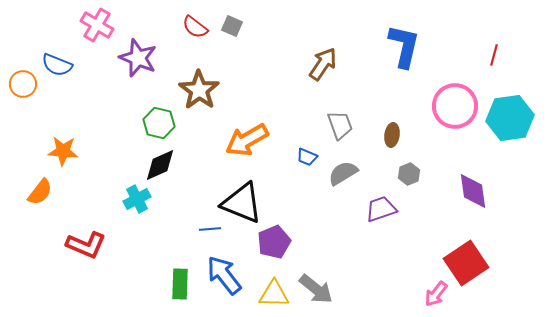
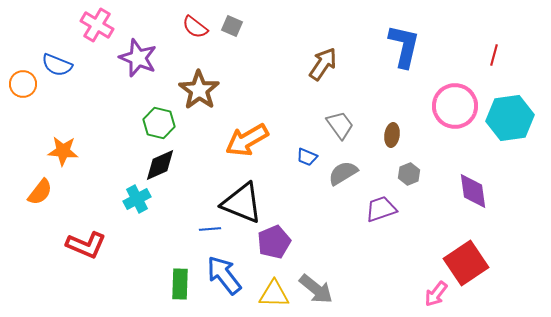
gray trapezoid: rotated 16 degrees counterclockwise
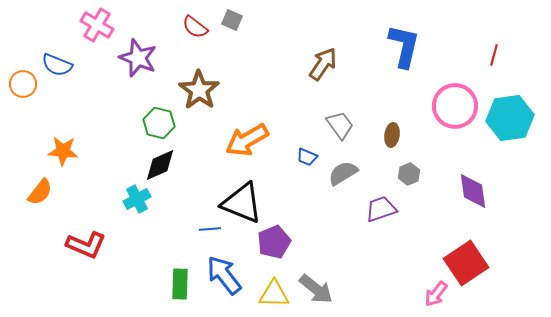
gray square: moved 6 px up
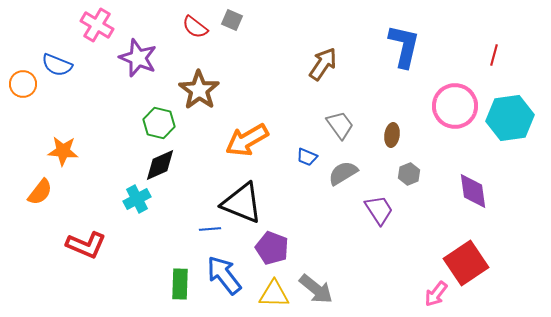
purple trapezoid: moved 2 px left, 1 px down; rotated 76 degrees clockwise
purple pentagon: moved 2 px left, 6 px down; rotated 28 degrees counterclockwise
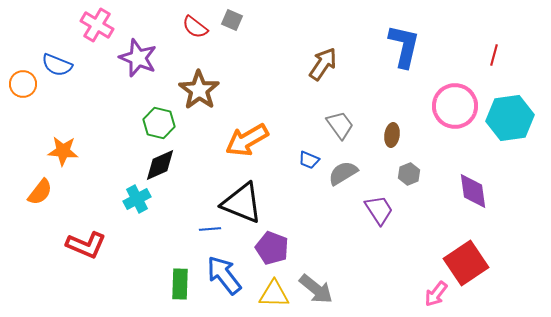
blue trapezoid: moved 2 px right, 3 px down
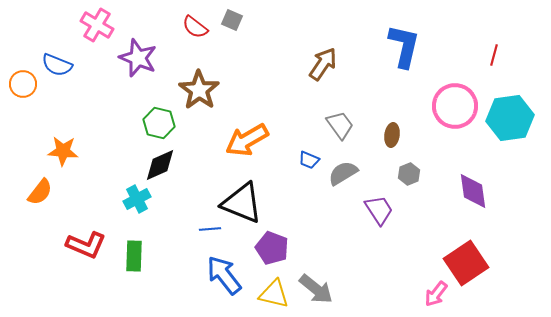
green rectangle: moved 46 px left, 28 px up
yellow triangle: rotated 12 degrees clockwise
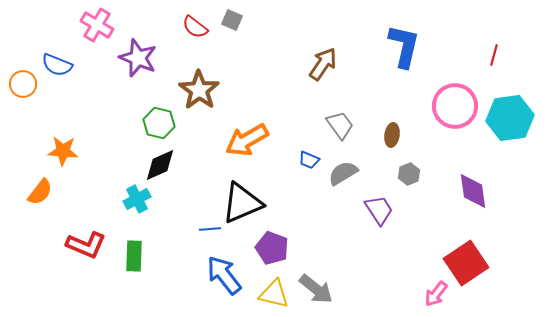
black triangle: rotated 45 degrees counterclockwise
